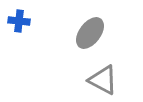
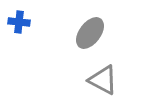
blue cross: moved 1 px down
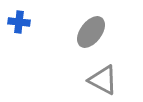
gray ellipse: moved 1 px right, 1 px up
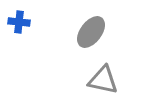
gray triangle: rotated 16 degrees counterclockwise
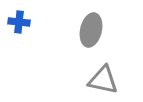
gray ellipse: moved 2 px up; rotated 24 degrees counterclockwise
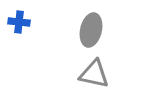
gray triangle: moved 9 px left, 6 px up
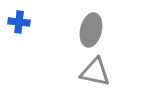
gray triangle: moved 1 px right, 2 px up
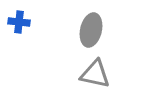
gray triangle: moved 2 px down
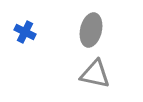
blue cross: moved 6 px right, 10 px down; rotated 20 degrees clockwise
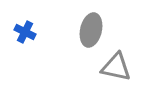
gray triangle: moved 21 px right, 7 px up
